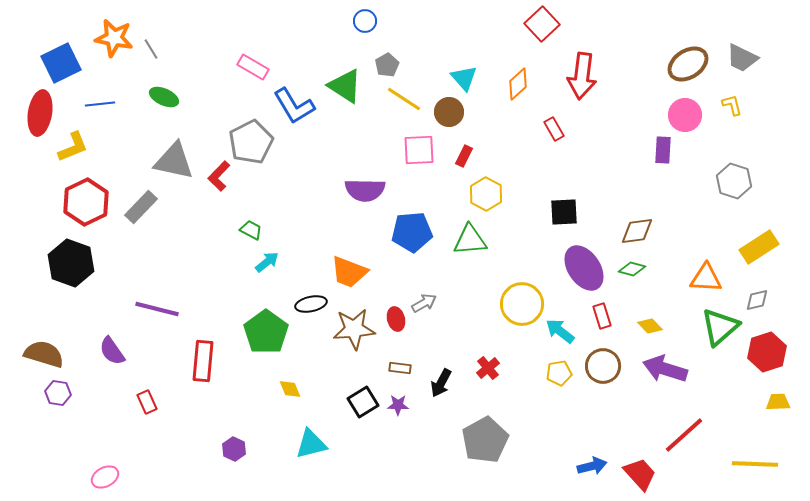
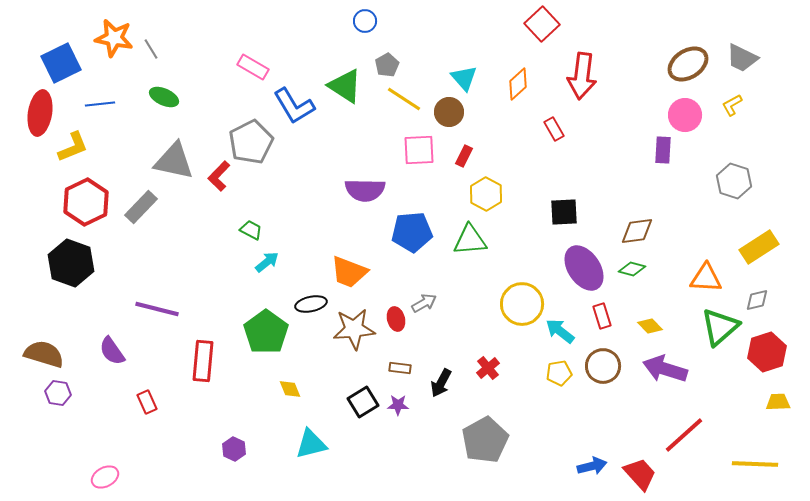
yellow L-shape at (732, 105): rotated 105 degrees counterclockwise
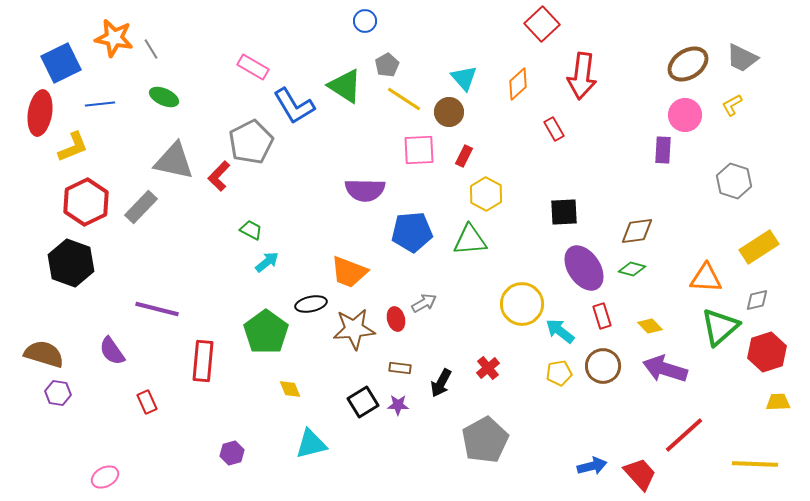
purple hexagon at (234, 449): moved 2 px left, 4 px down; rotated 20 degrees clockwise
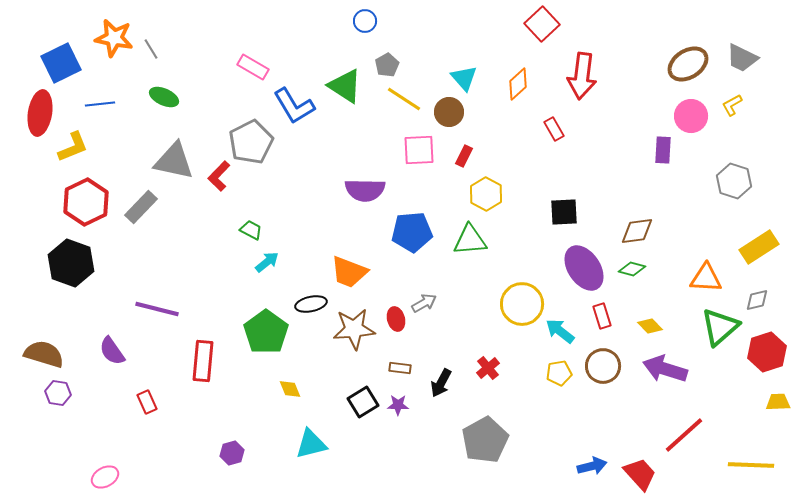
pink circle at (685, 115): moved 6 px right, 1 px down
yellow line at (755, 464): moved 4 px left, 1 px down
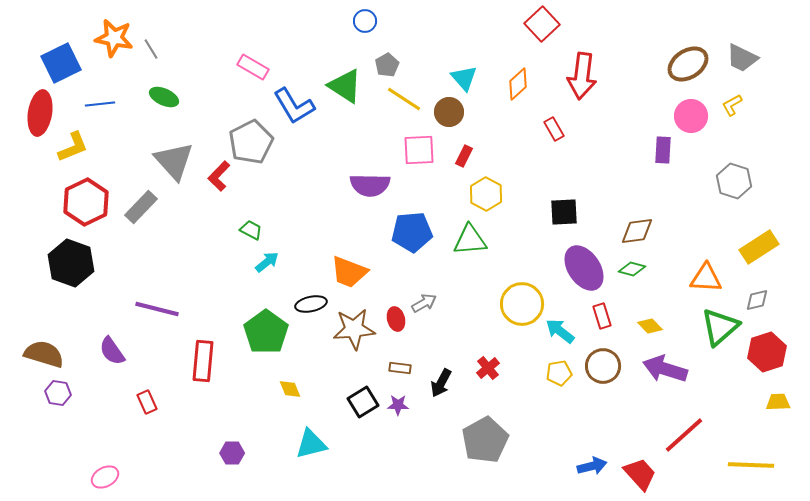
gray triangle at (174, 161): rotated 36 degrees clockwise
purple semicircle at (365, 190): moved 5 px right, 5 px up
purple hexagon at (232, 453): rotated 15 degrees clockwise
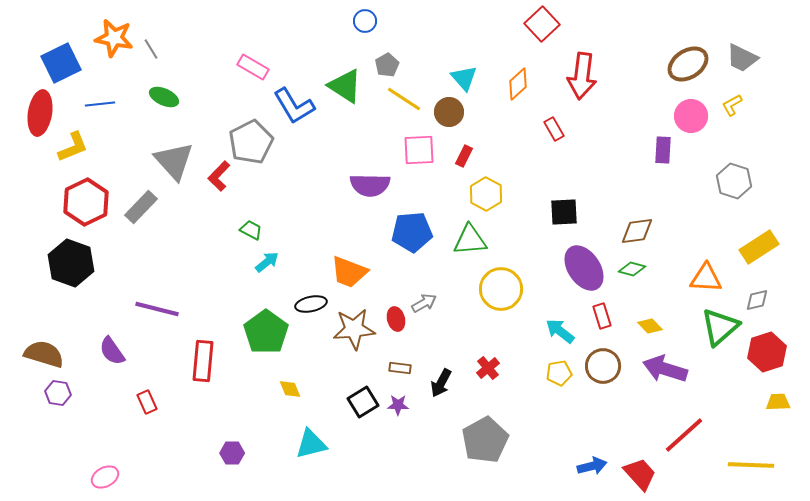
yellow circle at (522, 304): moved 21 px left, 15 px up
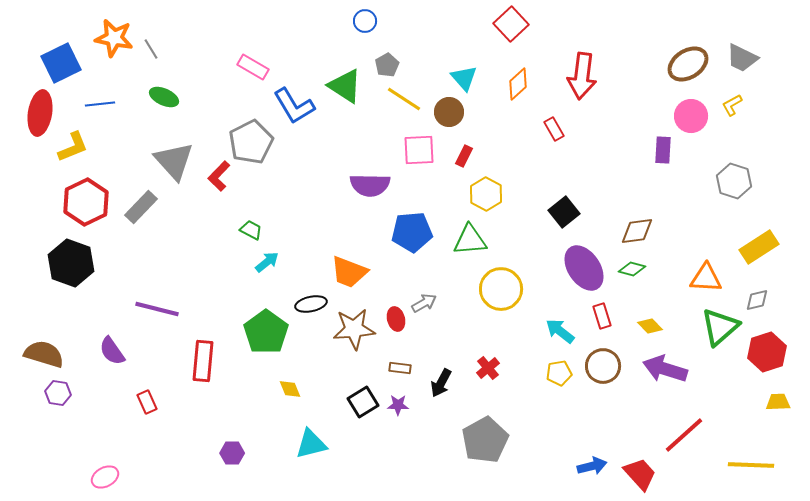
red square at (542, 24): moved 31 px left
black square at (564, 212): rotated 36 degrees counterclockwise
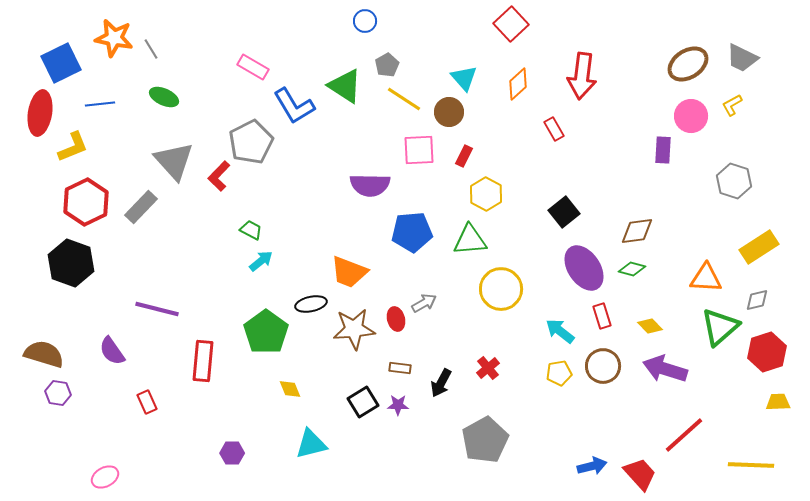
cyan arrow at (267, 262): moved 6 px left, 1 px up
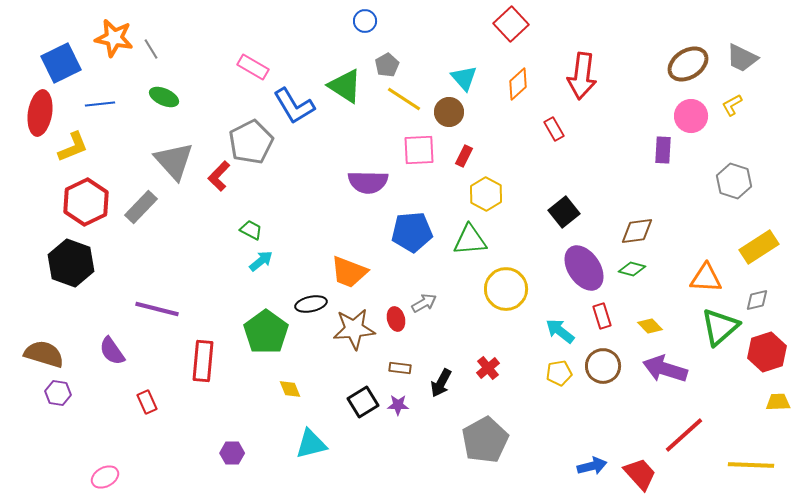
purple semicircle at (370, 185): moved 2 px left, 3 px up
yellow circle at (501, 289): moved 5 px right
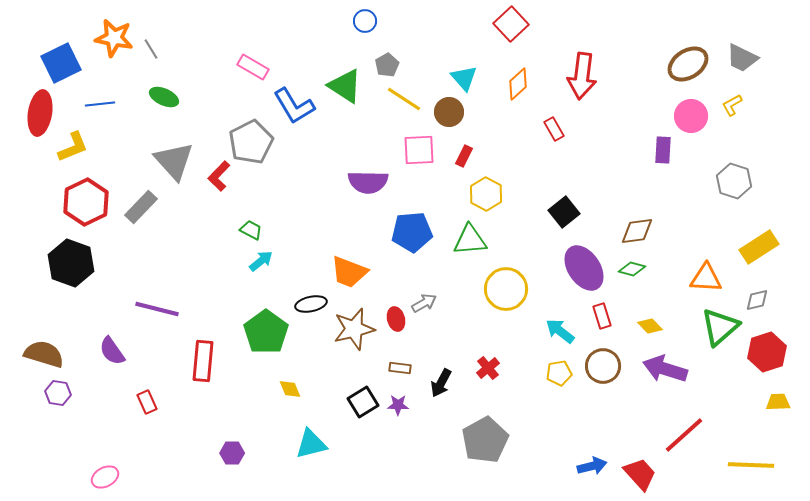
brown star at (354, 329): rotated 9 degrees counterclockwise
